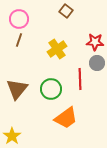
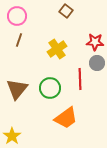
pink circle: moved 2 px left, 3 px up
green circle: moved 1 px left, 1 px up
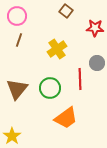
red star: moved 14 px up
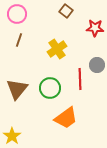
pink circle: moved 2 px up
gray circle: moved 2 px down
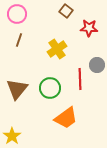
red star: moved 6 px left
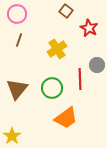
red star: rotated 24 degrees clockwise
green circle: moved 2 px right
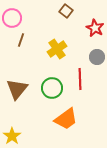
pink circle: moved 5 px left, 4 px down
red star: moved 6 px right
brown line: moved 2 px right
gray circle: moved 8 px up
orange trapezoid: moved 1 px down
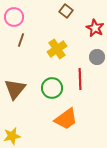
pink circle: moved 2 px right, 1 px up
brown triangle: moved 2 px left
yellow star: rotated 24 degrees clockwise
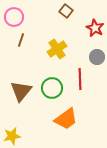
brown triangle: moved 6 px right, 2 px down
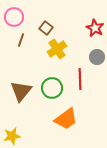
brown square: moved 20 px left, 17 px down
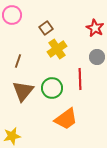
pink circle: moved 2 px left, 2 px up
brown square: rotated 16 degrees clockwise
brown line: moved 3 px left, 21 px down
brown triangle: moved 2 px right
